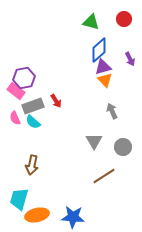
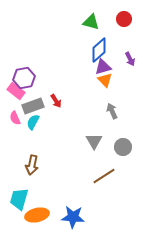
cyan semicircle: rotated 77 degrees clockwise
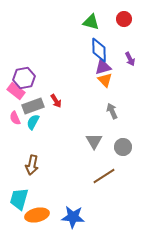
blue diamond: rotated 50 degrees counterclockwise
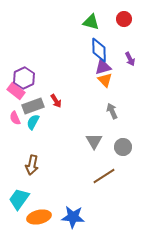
purple hexagon: rotated 15 degrees counterclockwise
cyan trapezoid: rotated 20 degrees clockwise
orange ellipse: moved 2 px right, 2 px down
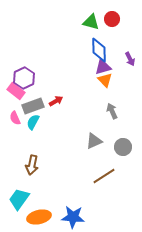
red circle: moved 12 px left
red arrow: rotated 88 degrees counterclockwise
gray triangle: rotated 36 degrees clockwise
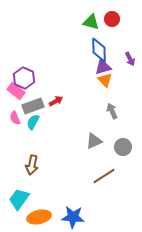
purple hexagon: rotated 10 degrees counterclockwise
